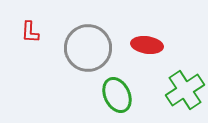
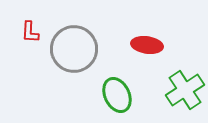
gray circle: moved 14 px left, 1 px down
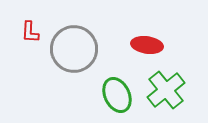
green cross: moved 19 px left; rotated 6 degrees counterclockwise
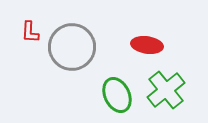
gray circle: moved 2 px left, 2 px up
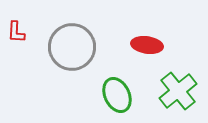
red L-shape: moved 14 px left
green cross: moved 12 px right, 1 px down
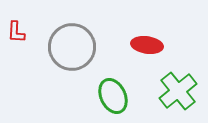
green ellipse: moved 4 px left, 1 px down
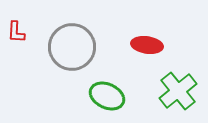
green ellipse: moved 6 px left; rotated 40 degrees counterclockwise
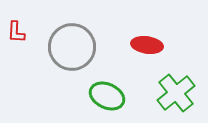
green cross: moved 2 px left, 2 px down
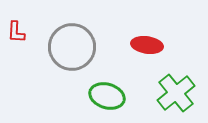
green ellipse: rotated 8 degrees counterclockwise
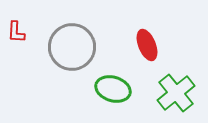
red ellipse: rotated 60 degrees clockwise
green ellipse: moved 6 px right, 7 px up
